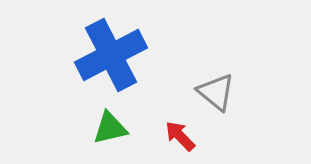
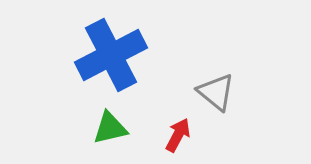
red arrow: moved 2 px left, 1 px up; rotated 72 degrees clockwise
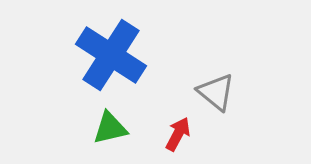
blue cross: rotated 30 degrees counterclockwise
red arrow: moved 1 px up
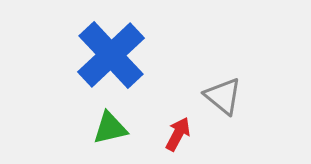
blue cross: rotated 14 degrees clockwise
gray triangle: moved 7 px right, 4 px down
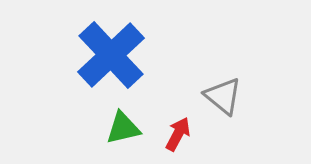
green triangle: moved 13 px right
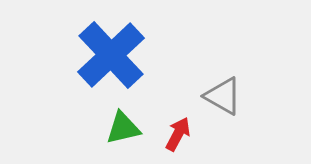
gray triangle: rotated 9 degrees counterclockwise
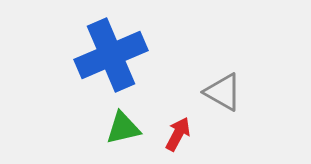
blue cross: rotated 20 degrees clockwise
gray triangle: moved 4 px up
